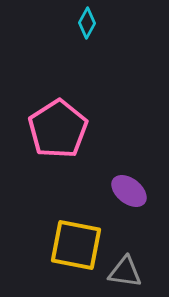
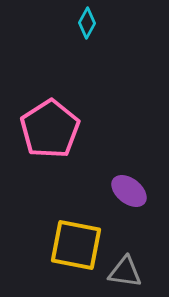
pink pentagon: moved 8 px left
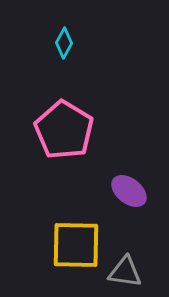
cyan diamond: moved 23 px left, 20 px down
pink pentagon: moved 14 px right, 1 px down; rotated 8 degrees counterclockwise
yellow square: rotated 10 degrees counterclockwise
